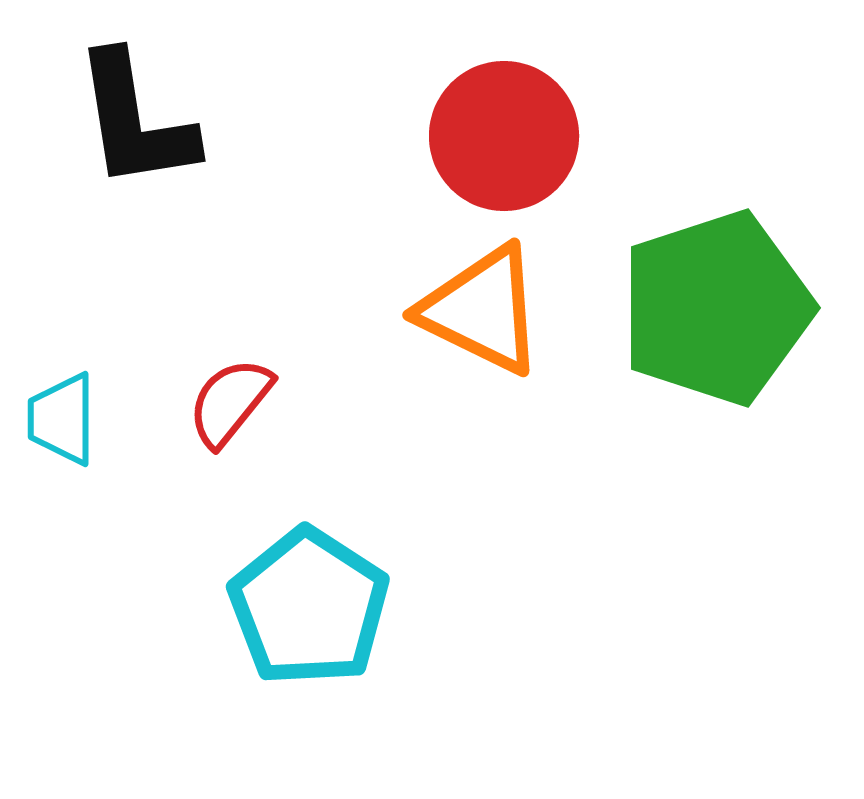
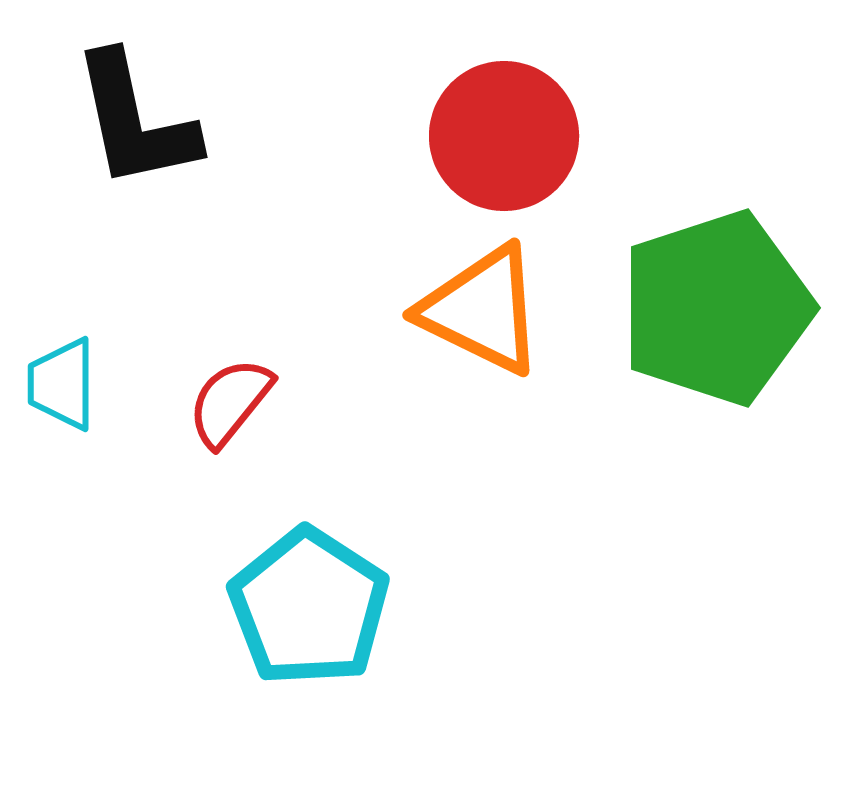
black L-shape: rotated 3 degrees counterclockwise
cyan trapezoid: moved 35 px up
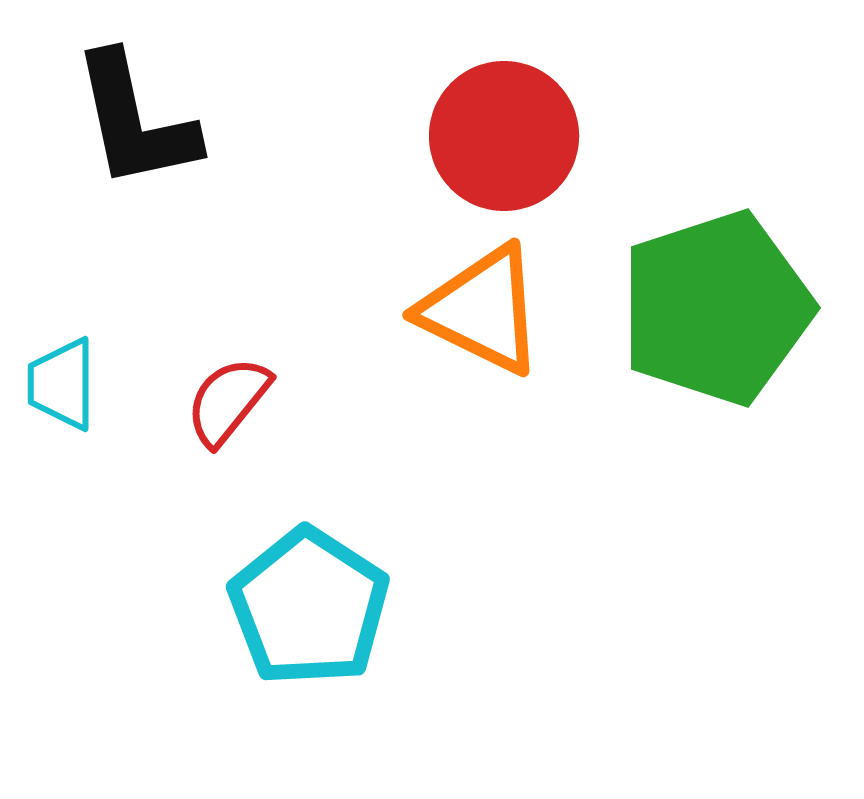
red semicircle: moved 2 px left, 1 px up
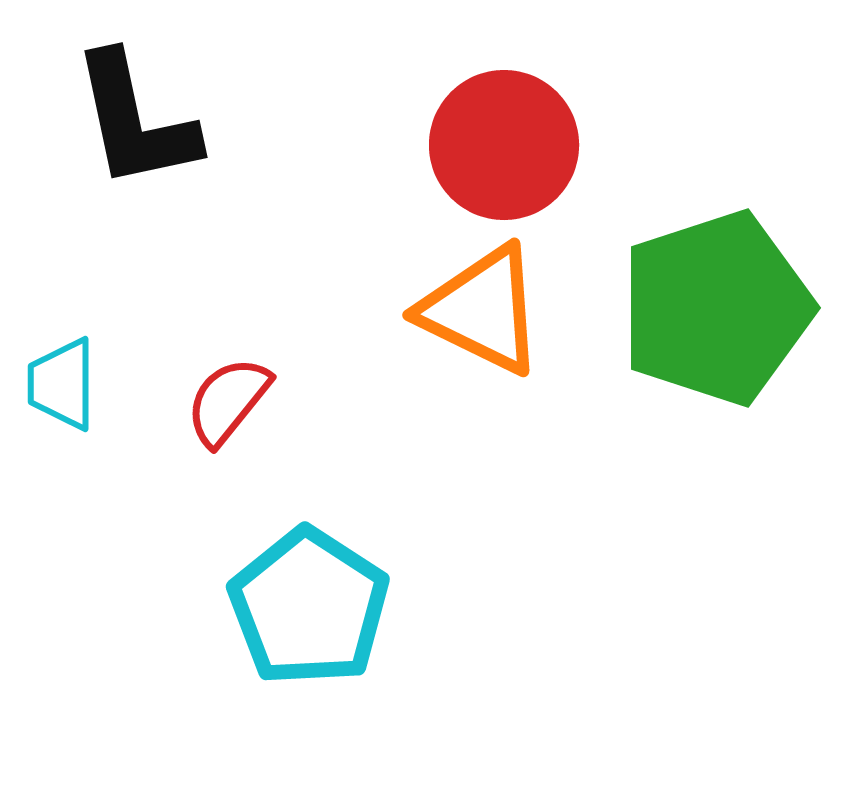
red circle: moved 9 px down
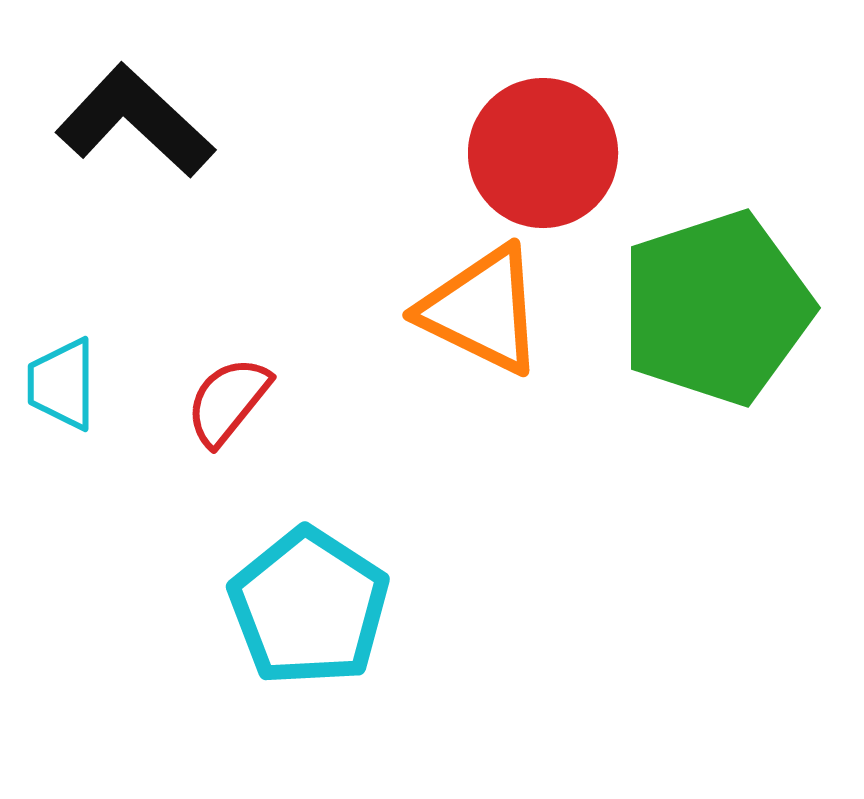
black L-shape: rotated 145 degrees clockwise
red circle: moved 39 px right, 8 px down
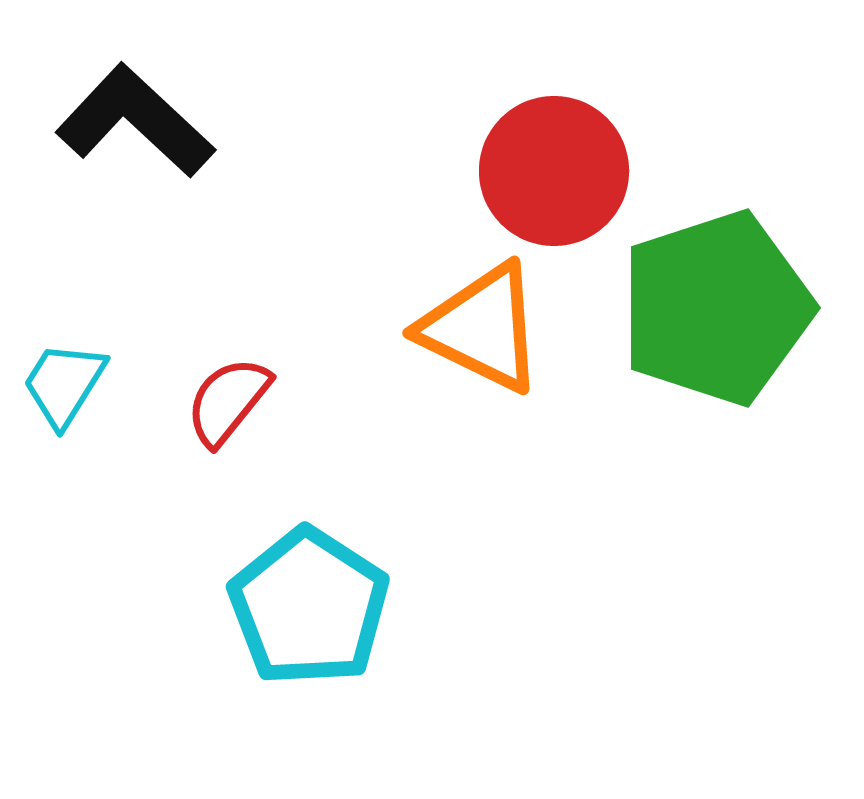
red circle: moved 11 px right, 18 px down
orange triangle: moved 18 px down
cyan trapezoid: moved 2 px right; rotated 32 degrees clockwise
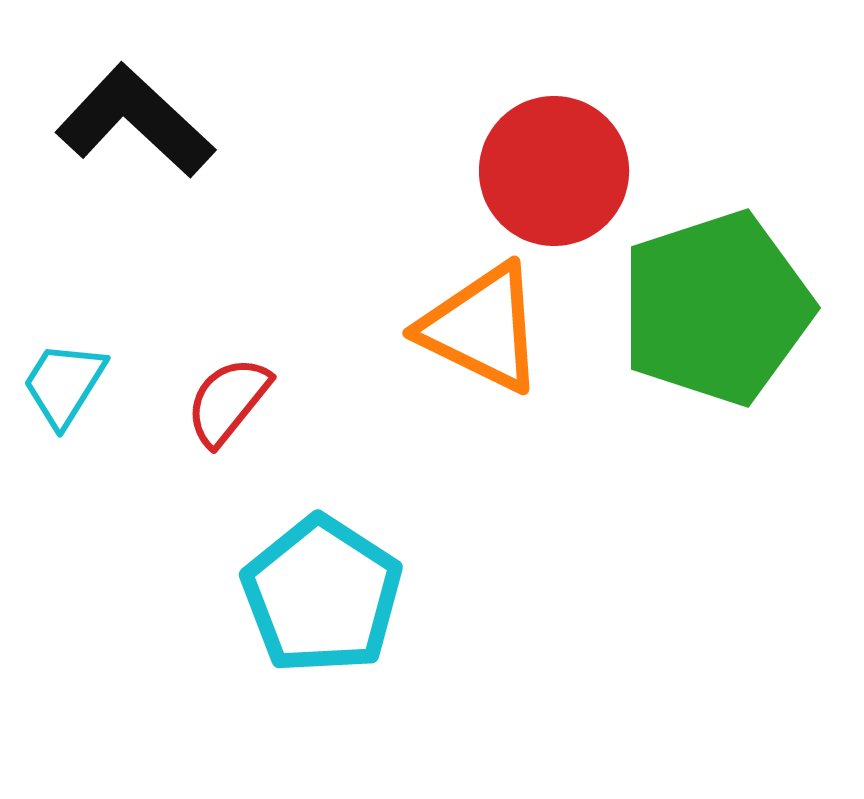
cyan pentagon: moved 13 px right, 12 px up
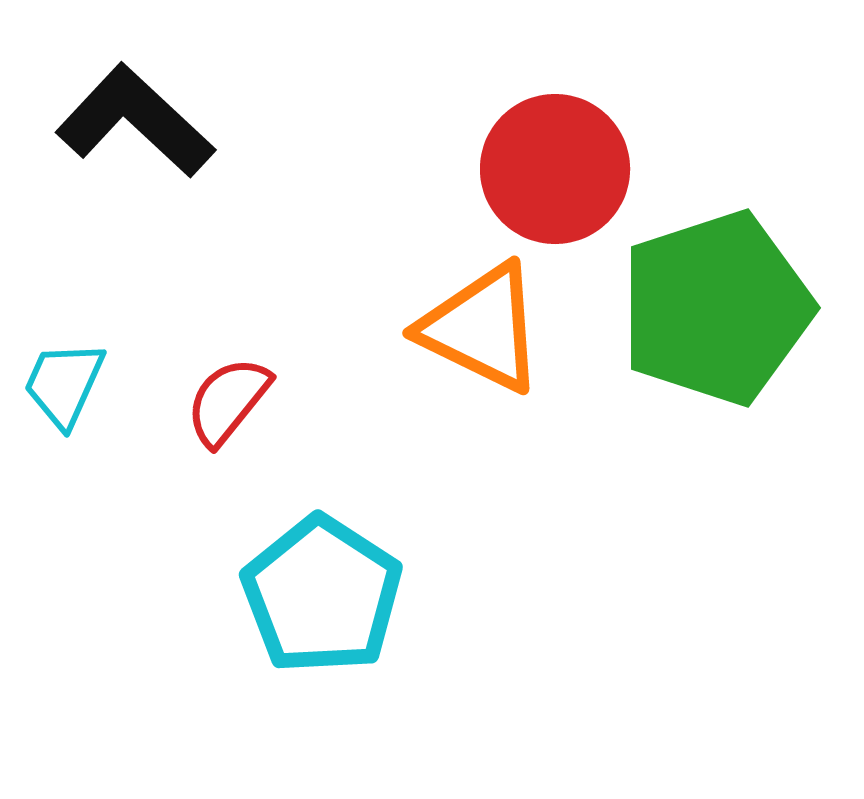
red circle: moved 1 px right, 2 px up
cyan trapezoid: rotated 8 degrees counterclockwise
